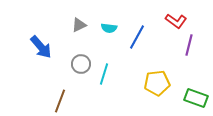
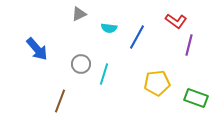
gray triangle: moved 11 px up
blue arrow: moved 4 px left, 2 px down
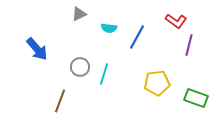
gray circle: moved 1 px left, 3 px down
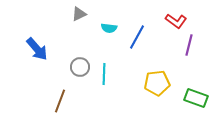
cyan line: rotated 15 degrees counterclockwise
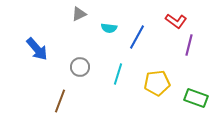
cyan line: moved 14 px right; rotated 15 degrees clockwise
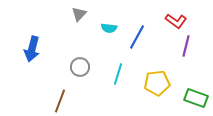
gray triangle: rotated 21 degrees counterclockwise
purple line: moved 3 px left, 1 px down
blue arrow: moved 5 px left; rotated 55 degrees clockwise
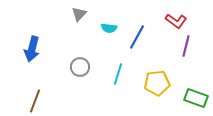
brown line: moved 25 px left
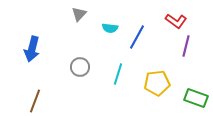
cyan semicircle: moved 1 px right
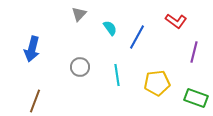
cyan semicircle: rotated 133 degrees counterclockwise
purple line: moved 8 px right, 6 px down
cyan line: moved 1 px left, 1 px down; rotated 25 degrees counterclockwise
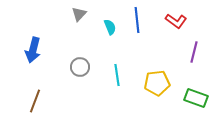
cyan semicircle: moved 1 px up; rotated 14 degrees clockwise
blue line: moved 17 px up; rotated 35 degrees counterclockwise
blue arrow: moved 1 px right, 1 px down
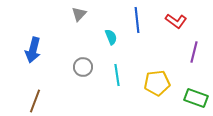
cyan semicircle: moved 1 px right, 10 px down
gray circle: moved 3 px right
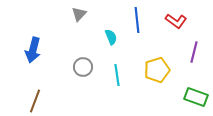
yellow pentagon: moved 13 px up; rotated 10 degrees counterclockwise
green rectangle: moved 1 px up
